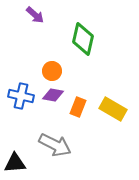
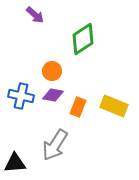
green diamond: rotated 44 degrees clockwise
yellow rectangle: moved 1 px right, 3 px up; rotated 8 degrees counterclockwise
gray arrow: rotated 96 degrees clockwise
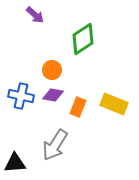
orange circle: moved 1 px up
yellow rectangle: moved 2 px up
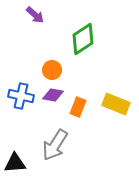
yellow rectangle: moved 2 px right
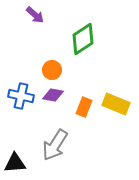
orange rectangle: moved 6 px right
